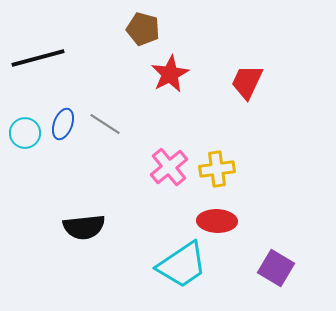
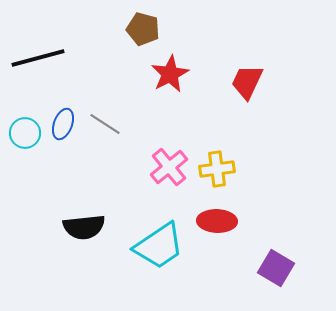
cyan trapezoid: moved 23 px left, 19 px up
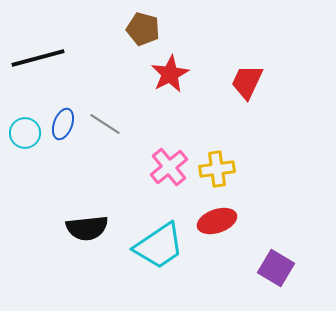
red ellipse: rotated 21 degrees counterclockwise
black semicircle: moved 3 px right, 1 px down
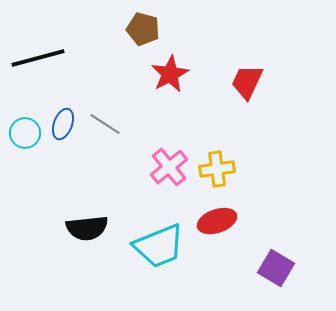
cyan trapezoid: rotated 12 degrees clockwise
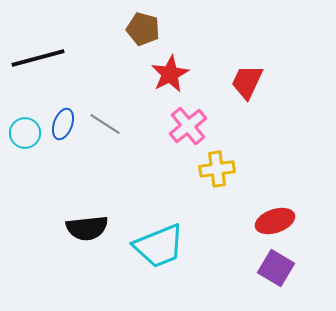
pink cross: moved 19 px right, 41 px up
red ellipse: moved 58 px right
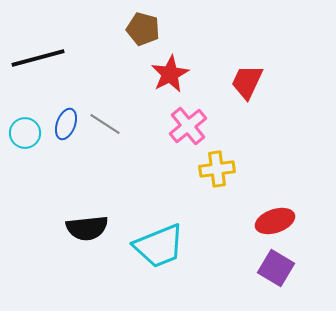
blue ellipse: moved 3 px right
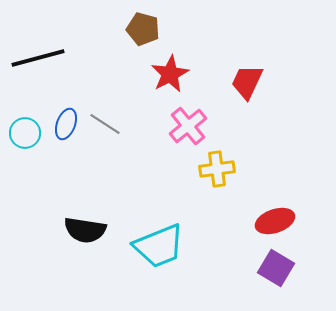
black semicircle: moved 2 px left, 2 px down; rotated 15 degrees clockwise
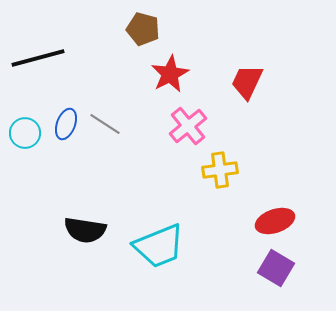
yellow cross: moved 3 px right, 1 px down
